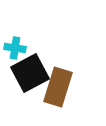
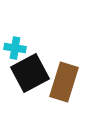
brown rectangle: moved 6 px right, 5 px up
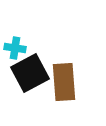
brown rectangle: rotated 21 degrees counterclockwise
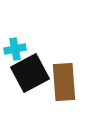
cyan cross: moved 1 px down; rotated 20 degrees counterclockwise
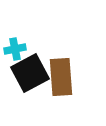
brown rectangle: moved 3 px left, 5 px up
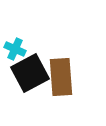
cyan cross: rotated 35 degrees clockwise
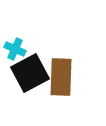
brown rectangle: rotated 6 degrees clockwise
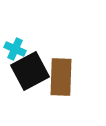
black square: moved 2 px up
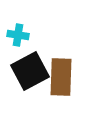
cyan cross: moved 3 px right, 14 px up; rotated 15 degrees counterclockwise
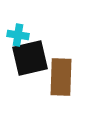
black square: moved 13 px up; rotated 15 degrees clockwise
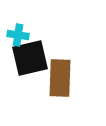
brown rectangle: moved 1 px left, 1 px down
